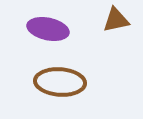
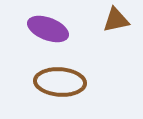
purple ellipse: rotated 9 degrees clockwise
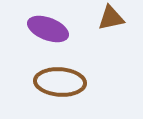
brown triangle: moved 5 px left, 2 px up
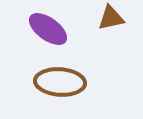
purple ellipse: rotated 15 degrees clockwise
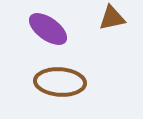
brown triangle: moved 1 px right
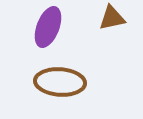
purple ellipse: moved 2 px up; rotated 75 degrees clockwise
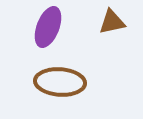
brown triangle: moved 4 px down
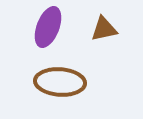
brown triangle: moved 8 px left, 7 px down
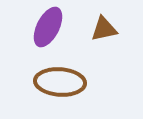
purple ellipse: rotated 6 degrees clockwise
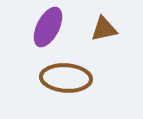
brown ellipse: moved 6 px right, 4 px up
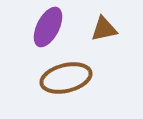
brown ellipse: rotated 18 degrees counterclockwise
